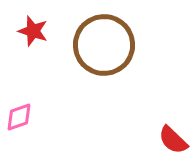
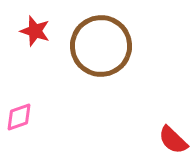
red star: moved 2 px right
brown circle: moved 3 px left, 1 px down
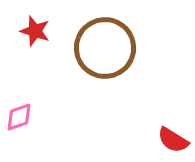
brown circle: moved 4 px right, 2 px down
red semicircle: rotated 12 degrees counterclockwise
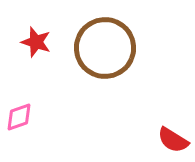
red star: moved 1 px right, 11 px down
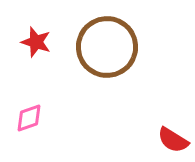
brown circle: moved 2 px right, 1 px up
pink diamond: moved 10 px right, 1 px down
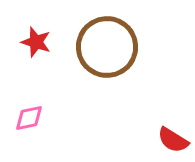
pink diamond: rotated 8 degrees clockwise
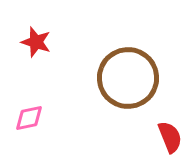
brown circle: moved 21 px right, 31 px down
red semicircle: moved 3 px left, 3 px up; rotated 144 degrees counterclockwise
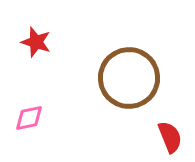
brown circle: moved 1 px right
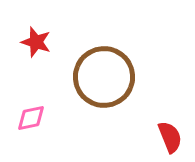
brown circle: moved 25 px left, 1 px up
pink diamond: moved 2 px right
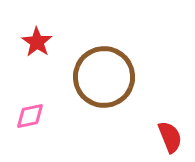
red star: moved 1 px right; rotated 16 degrees clockwise
pink diamond: moved 1 px left, 2 px up
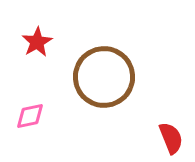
red star: rotated 8 degrees clockwise
red semicircle: moved 1 px right, 1 px down
